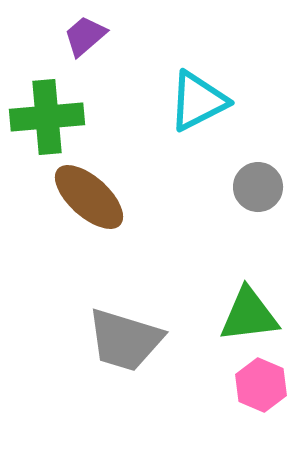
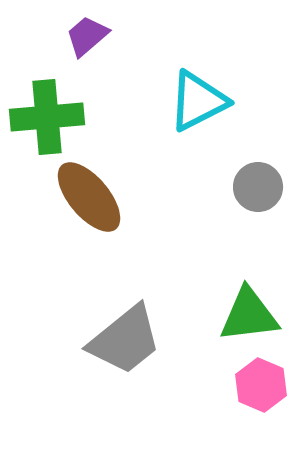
purple trapezoid: moved 2 px right
brown ellipse: rotated 8 degrees clockwise
gray trapezoid: rotated 56 degrees counterclockwise
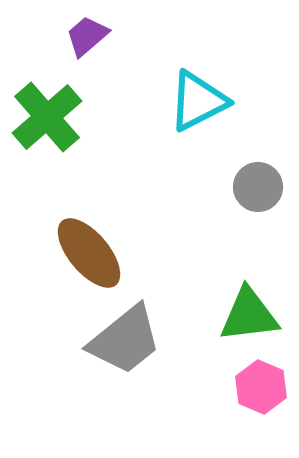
green cross: rotated 36 degrees counterclockwise
brown ellipse: moved 56 px down
pink hexagon: moved 2 px down
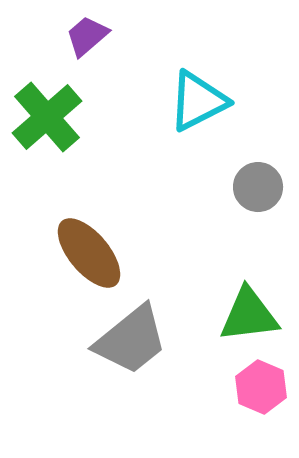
gray trapezoid: moved 6 px right
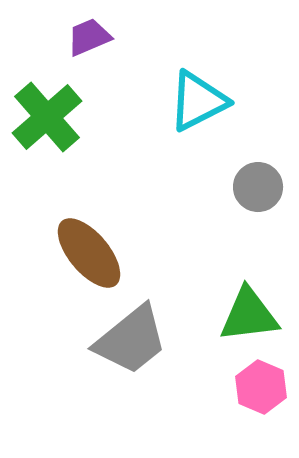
purple trapezoid: moved 2 px right, 1 px down; rotated 18 degrees clockwise
